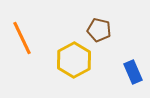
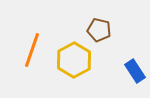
orange line: moved 10 px right, 12 px down; rotated 44 degrees clockwise
blue rectangle: moved 2 px right, 1 px up; rotated 10 degrees counterclockwise
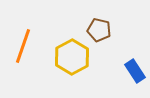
orange line: moved 9 px left, 4 px up
yellow hexagon: moved 2 px left, 3 px up
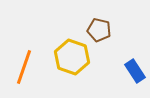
orange line: moved 1 px right, 21 px down
yellow hexagon: rotated 12 degrees counterclockwise
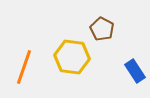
brown pentagon: moved 3 px right, 1 px up; rotated 15 degrees clockwise
yellow hexagon: rotated 12 degrees counterclockwise
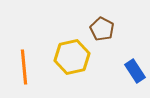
yellow hexagon: rotated 20 degrees counterclockwise
orange line: rotated 24 degrees counterclockwise
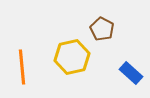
orange line: moved 2 px left
blue rectangle: moved 4 px left, 2 px down; rotated 15 degrees counterclockwise
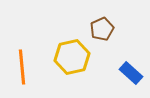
brown pentagon: rotated 20 degrees clockwise
